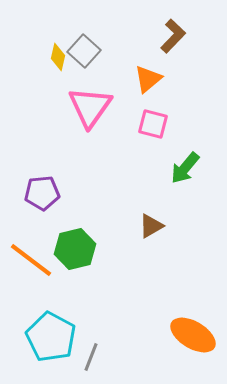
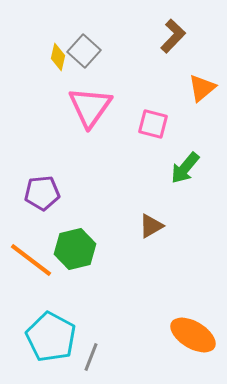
orange triangle: moved 54 px right, 9 px down
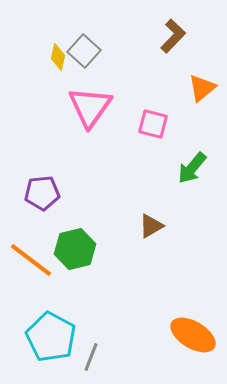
green arrow: moved 7 px right
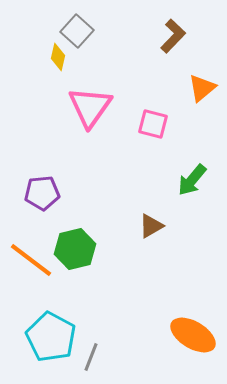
gray square: moved 7 px left, 20 px up
green arrow: moved 12 px down
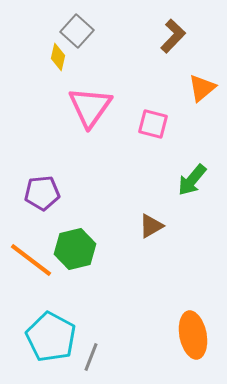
orange ellipse: rotated 48 degrees clockwise
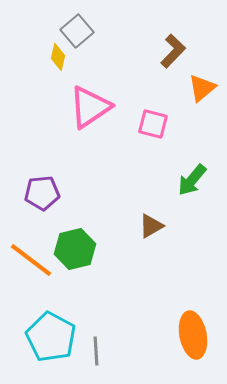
gray square: rotated 8 degrees clockwise
brown L-shape: moved 15 px down
pink triangle: rotated 21 degrees clockwise
gray line: moved 5 px right, 6 px up; rotated 24 degrees counterclockwise
